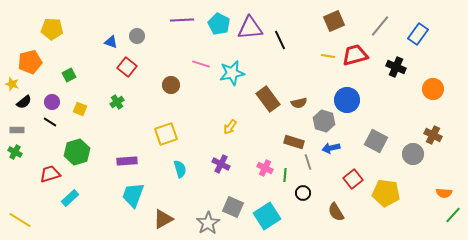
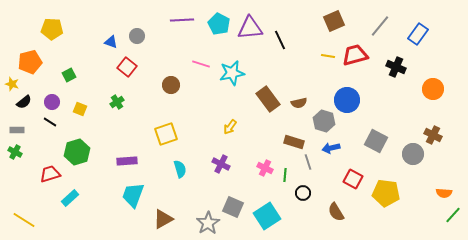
red square at (353, 179): rotated 24 degrees counterclockwise
yellow line at (20, 220): moved 4 px right
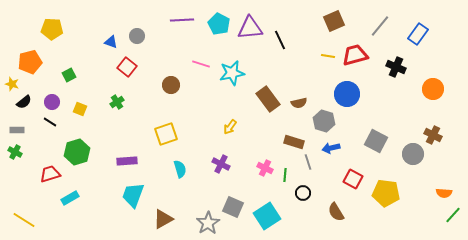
blue circle at (347, 100): moved 6 px up
cyan rectangle at (70, 198): rotated 12 degrees clockwise
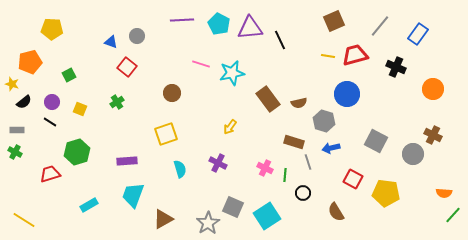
brown circle at (171, 85): moved 1 px right, 8 px down
purple cross at (221, 164): moved 3 px left, 1 px up
cyan rectangle at (70, 198): moved 19 px right, 7 px down
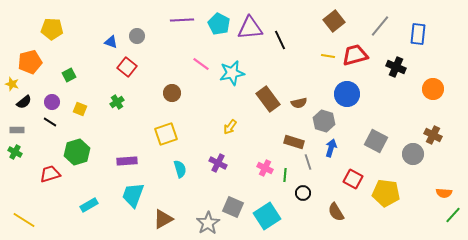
brown square at (334, 21): rotated 15 degrees counterclockwise
blue rectangle at (418, 34): rotated 30 degrees counterclockwise
pink line at (201, 64): rotated 18 degrees clockwise
blue arrow at (331, 148): rotated 120 degrees clockwise
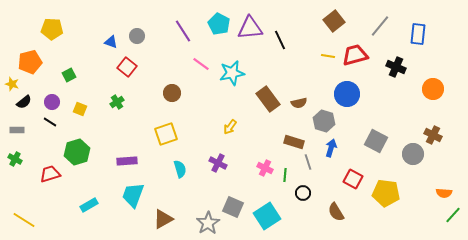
purple line at (182, 20): moved 1 px right, 11 px down; rotated 60 degrees clockwise
green cross at (15, 152): moved 7 px down
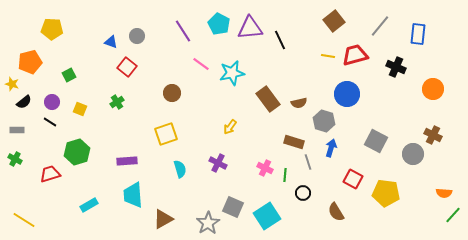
cyan trapezoid at (133, 195): rotated 24 degrees counterclockwise
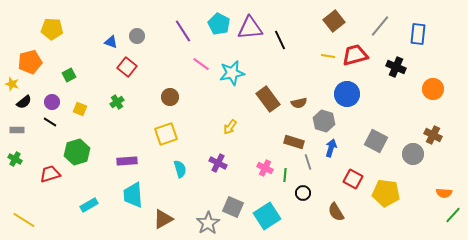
brown circle at (172, 93): moved 2 px left, 4 px down
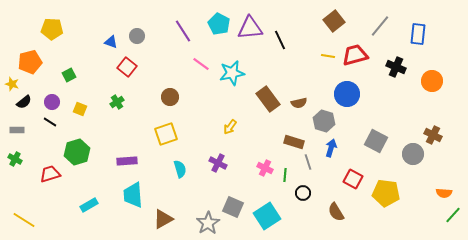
orange circle at (433, 89): moved 1 px left, 8 px up
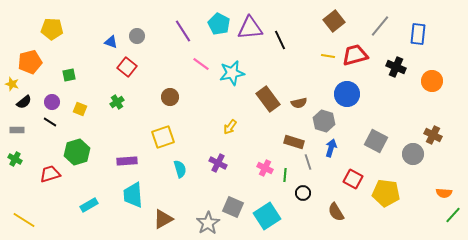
green square at (69, 75): rotated 16 degrees clockwise
yellow square at (166, 134): moved 3 px left, 3 px down
